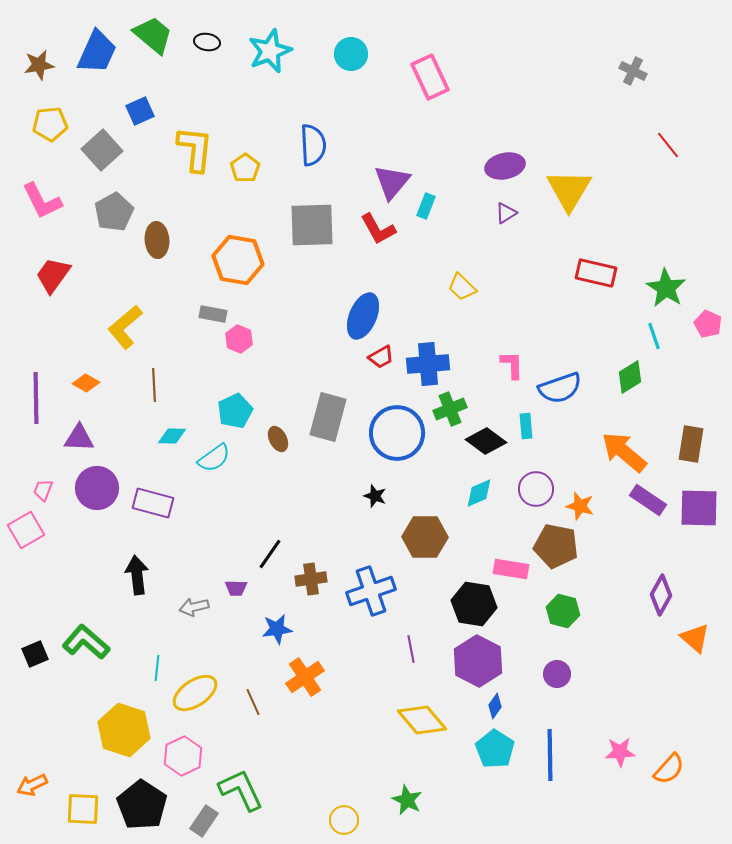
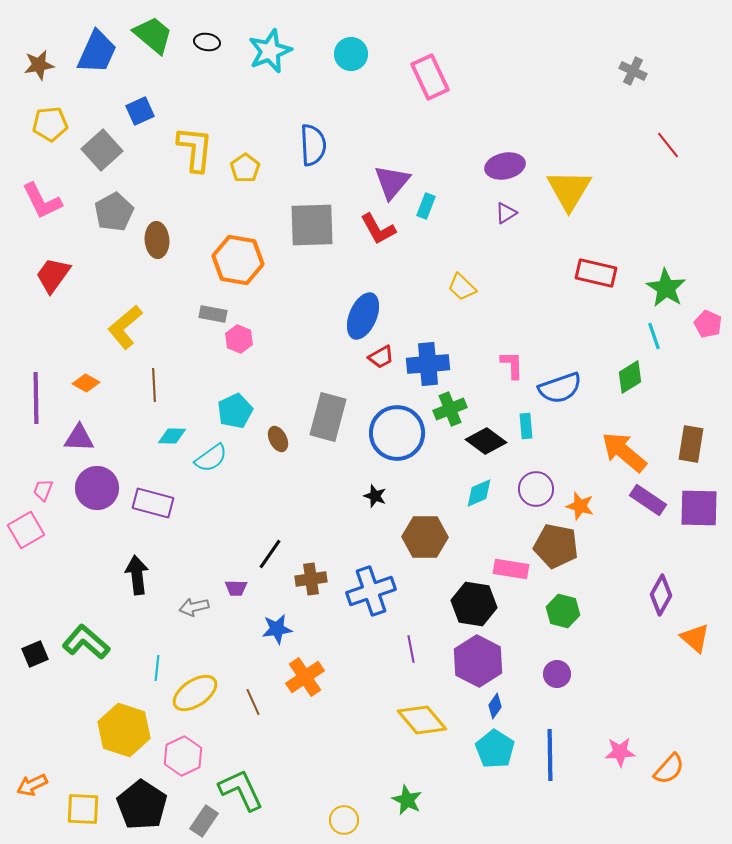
cyan semicircle at (214, 458): moved 3 px left
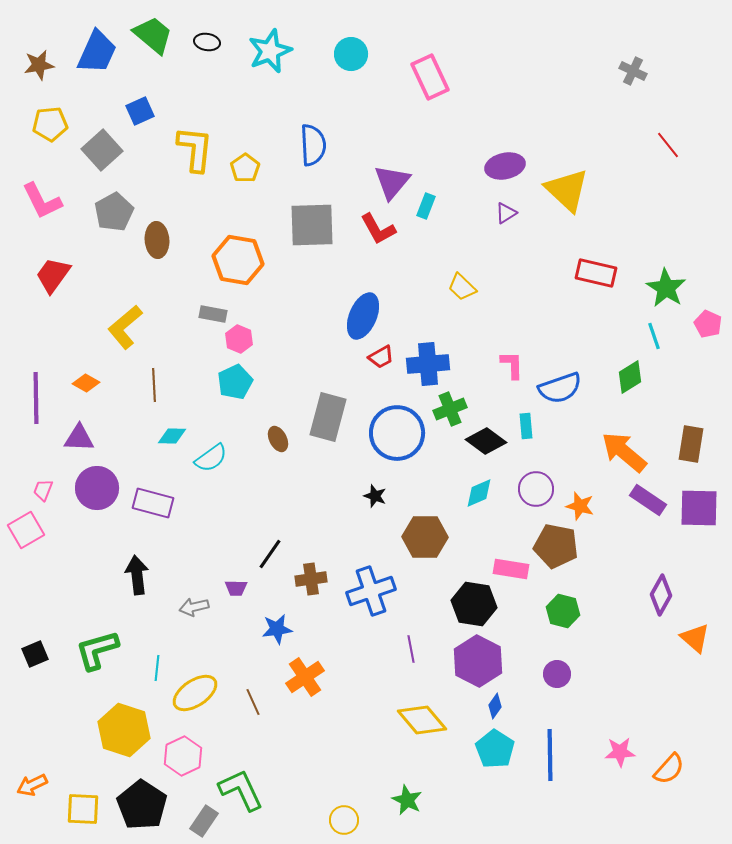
yellow triangle at (569, 190): moved 2 px left; rotated 18 degrees counterclockwise
cyan pentagon at (235, 411): moved 29 px up
green L-shape at (86, 642): moved 11 px right, 8 px down; rotated 57 degrees counterclockwise
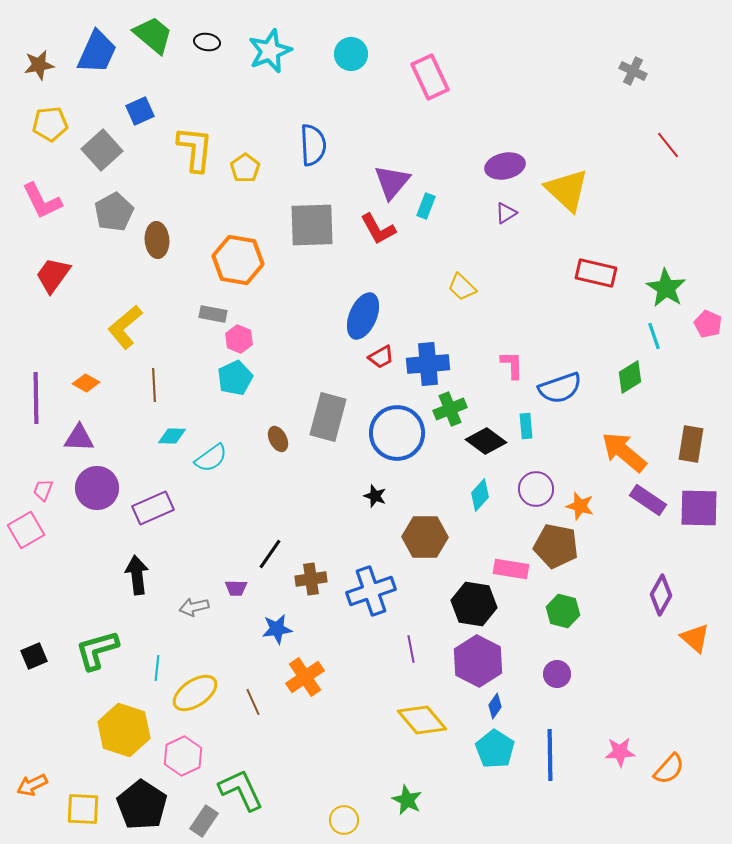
cyan pentagon at (235, 382): moved 4 px up
cyan diamond at (479, 493): moved 1 px right, 2 px down; rotated 24 degrees counterclockwise
purple rectangle at (153, 503): moved 5 px down; rotated 39 degrees counterclockwise
black square at (35, 654): moved 1 px left, 2 px down
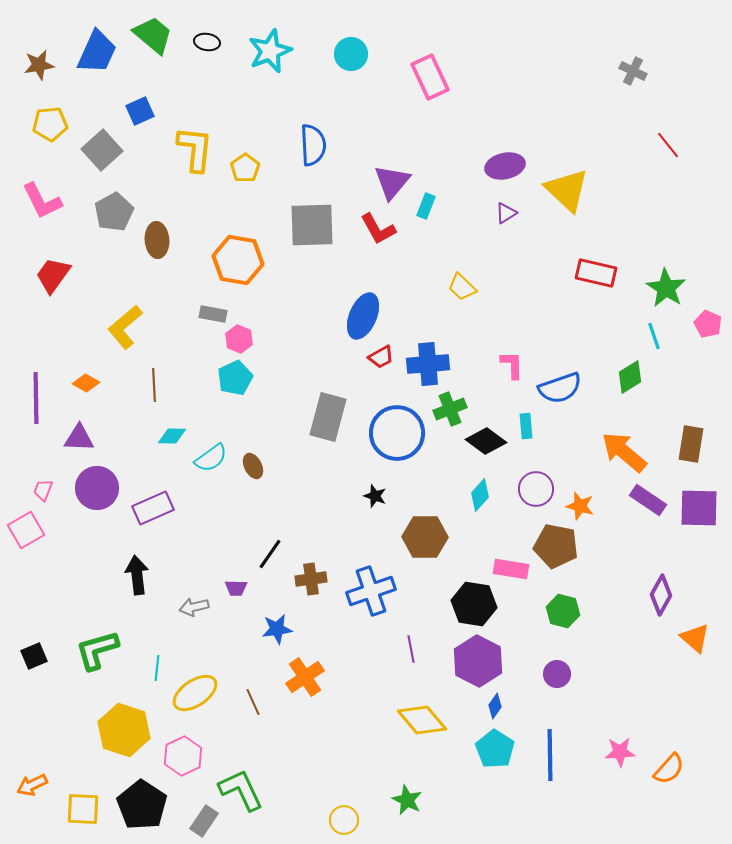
brown ellipse at (278, 439): moved 25 px left, 27 px down
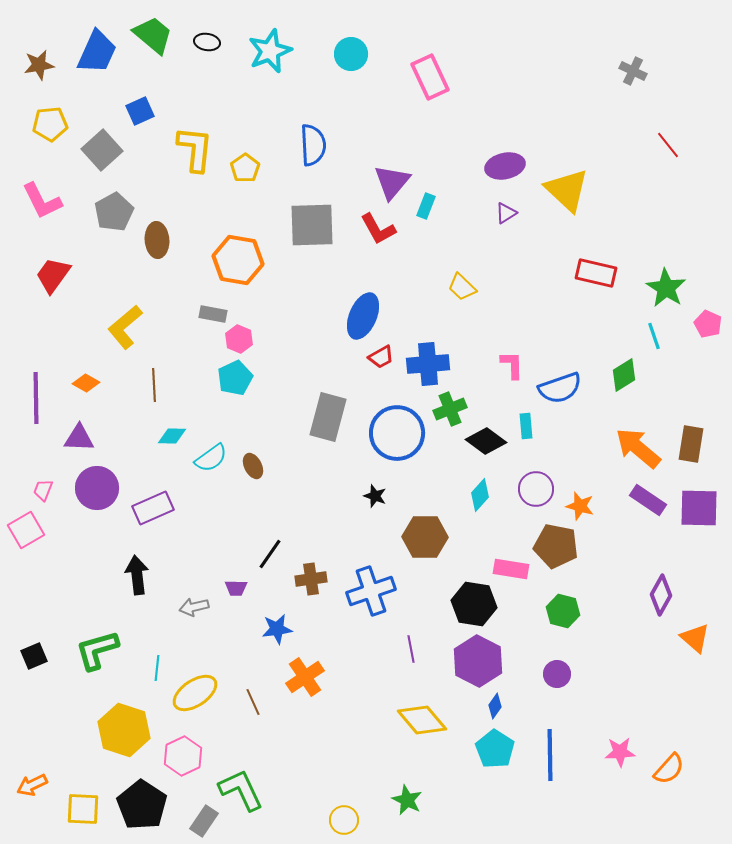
green diamond at (630, 377): moved 6 px left, 2 px up
orange arrow at (624, 452): moved 14 px right, 4 px up
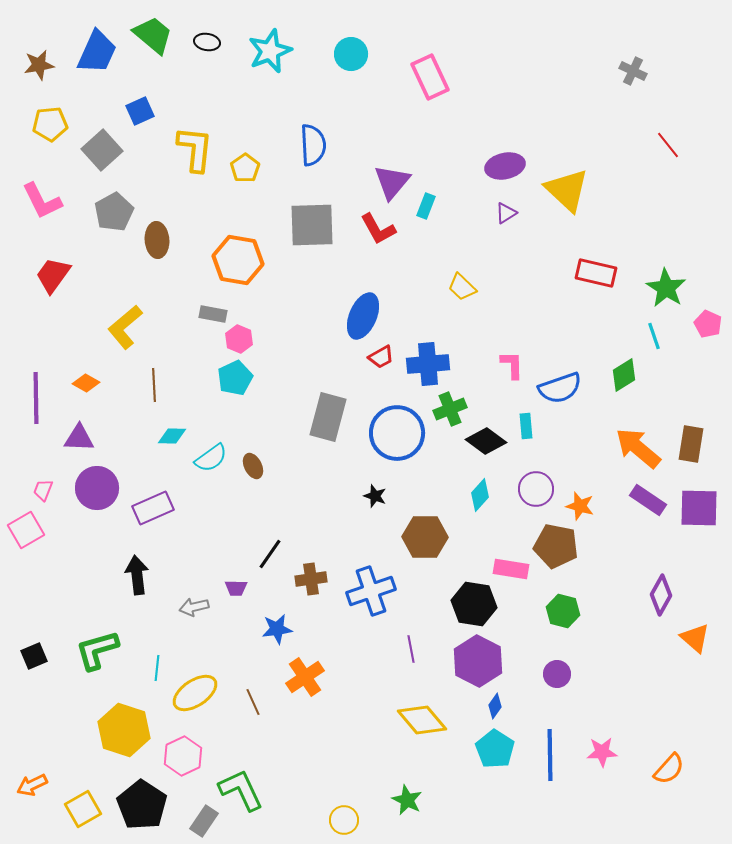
pink star at (620, 752): moved 18 px left
yellow square at (83, 809): rotated 33 degrees counterclockwise
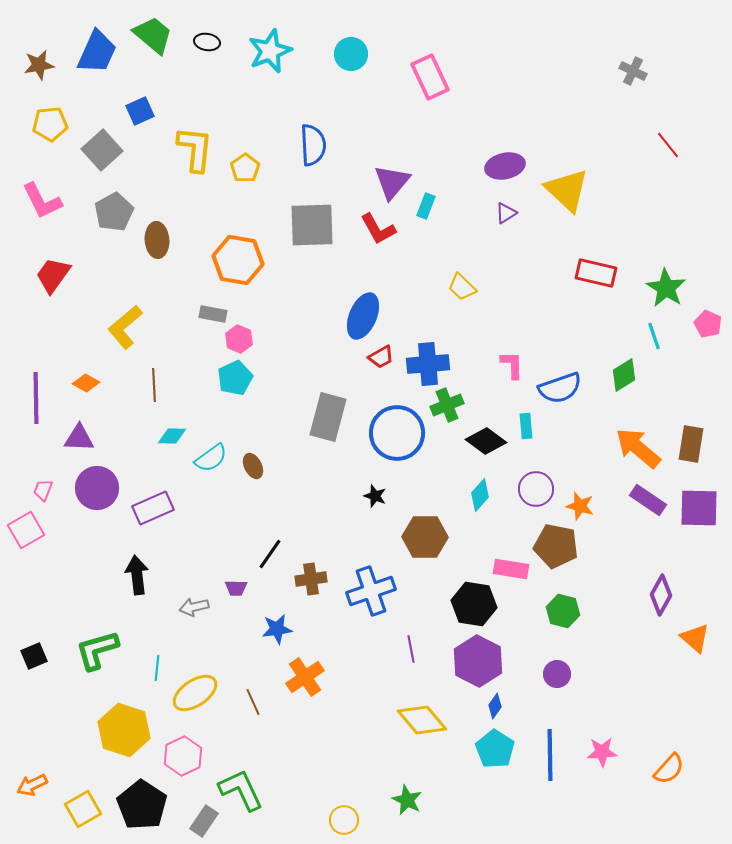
green cross at (450, 409): moved 3 px left, 4 px up
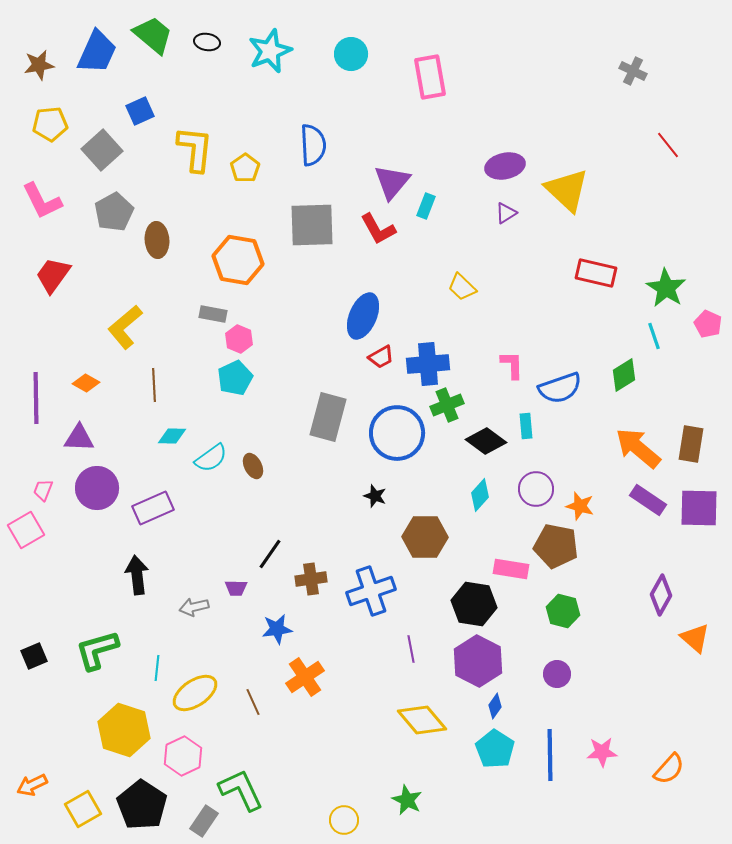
pink rectangle at (430, 77): rotated 15 degrees clockwise
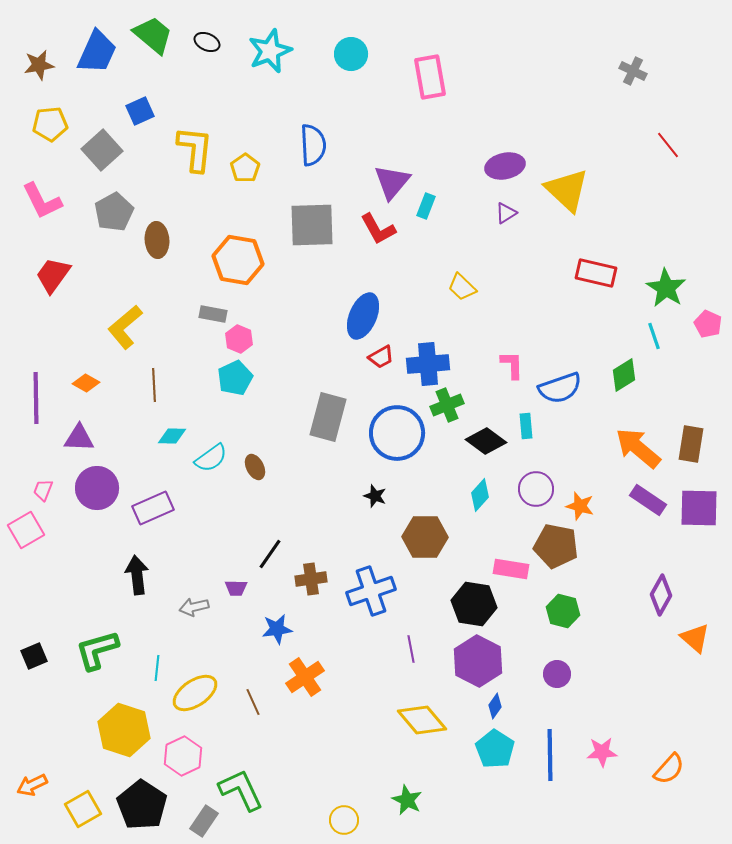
black ellipse at (207, 42): rotated 15 degrees clockwise
brown ellipse at (253, 466): moved 2 px right, 1 px down
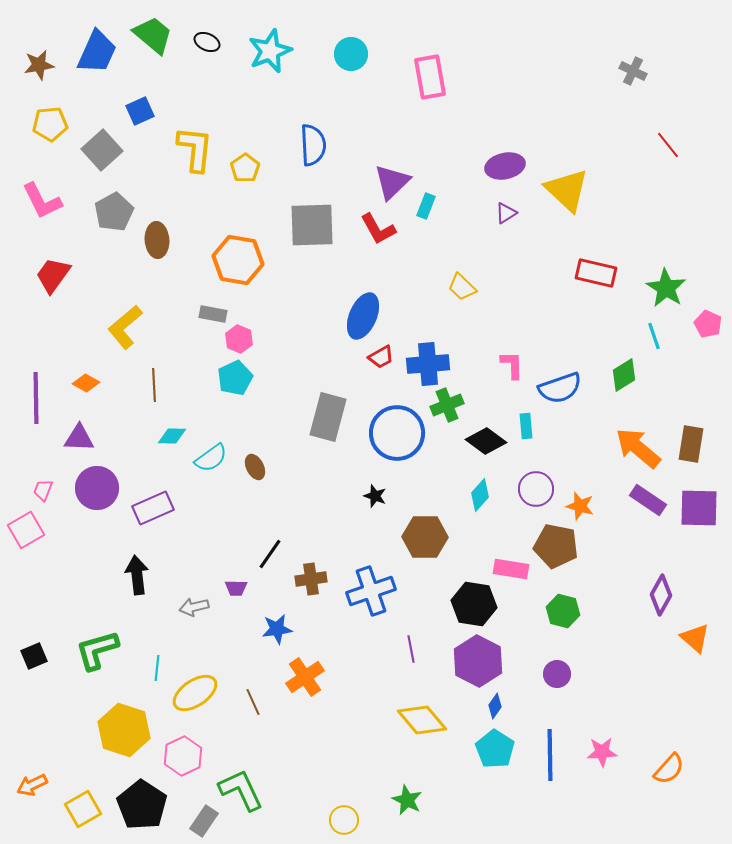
purple triangle at (392, 182): rotated 6 degrees clockwise
